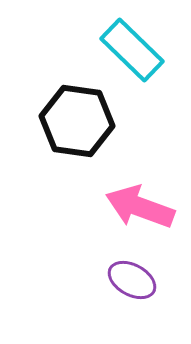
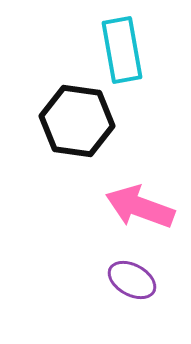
cyan rectangle: moved 10 px left; rotated 36 degrees clockwise
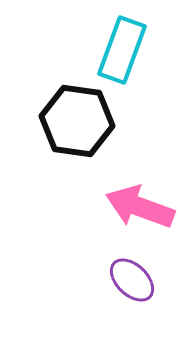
cyan rectangle: rotated 30 degrees clockwise
purple ellipse: rotated 15 degrees clockwise
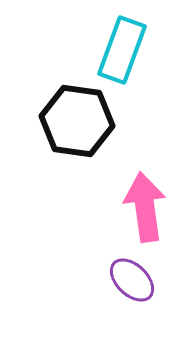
pink arrow: moved 5 px right; rotated 62 degrees clockwise
